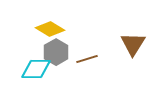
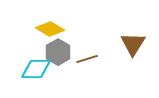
gray hexagon: moved 2 px right
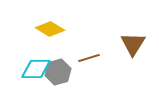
gray hexagon: moved 20 px down; rotated 15 degrees clockwise
brown line: moved 2 px right, 1 px up
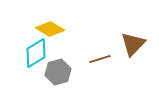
brown triangle: rotated 12 degrees clockwise
brown line: moved 11 px right, 1 px down
cyan diamond: moved 16 px up; rotated 32 degrees counterclockwise
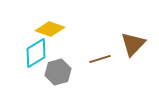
yellow diamond: rotated 12 degrees counterclockwise
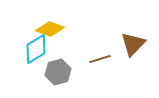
cyan diamond: moved 4 px up
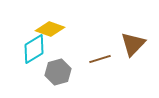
cyan diamond: moved 2 px left
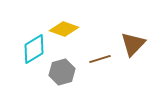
yellow diamond: moved 14 px right
gray hexagon: moved 4 px right
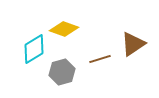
brown triangle: rotated 12 degrees clockwise
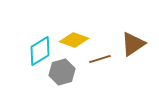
yellow diamond: moved 10 px right, 11 px down
cyan diamond: moved 6 px right, 2 px down
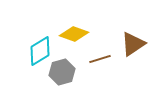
yellow diamond: moved 6 px up
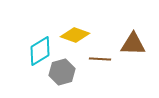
yellow diamond: moved 1 px right, 1 px down
brown triangle: rotated 36 degrees clockwise
brown line: rotated 20 degrees clockwise
